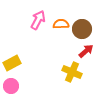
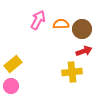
red arrow: moved 2 px left; rotated 21 degrees clockwise
yellow rectangle: moved 1 px right, 1 px down; rotated 12 degrees counterclockwise
yellow cross: rotated 30 degrees counterclockwise
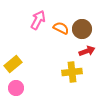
orange semicircle: moved 4 px down; rotated 28 degrees clockwise
red arrow: moved 3 px right
pink circle: moved 5 px right, 2 px down
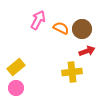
yellow rectangle: moved 3 px right, 3 px down
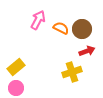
yellow cross: rotated 12 degrees counterclockwise
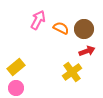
brown circle: moved 2 px right
yellow cross: rotated 18 degrees counterclockwise
